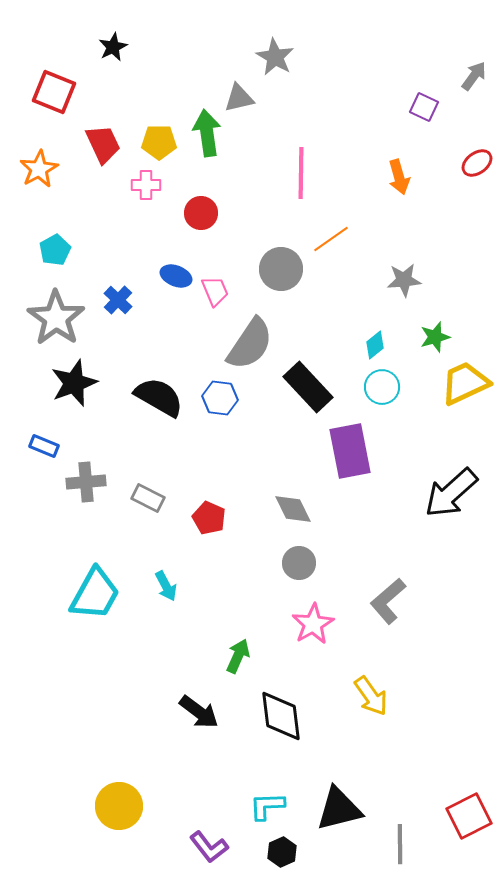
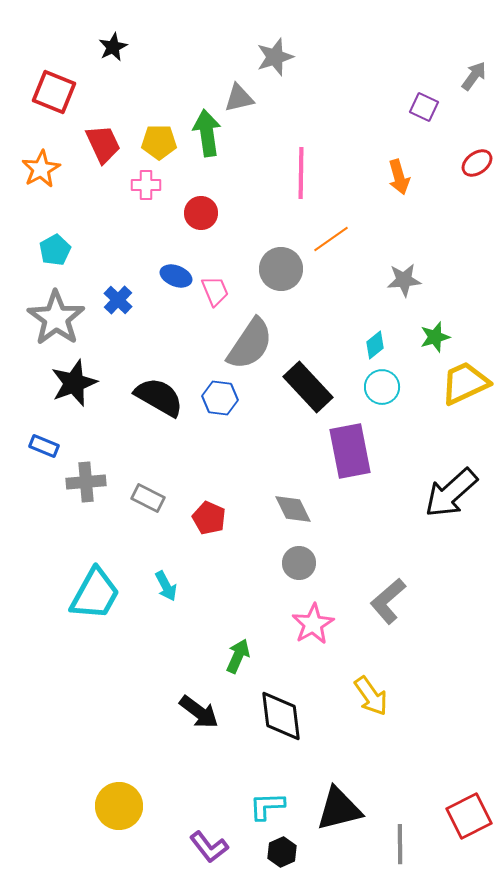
gray star at (275, 57): rotated 24 degrees clockwise
orange star at (39, 169): moved 2 px right
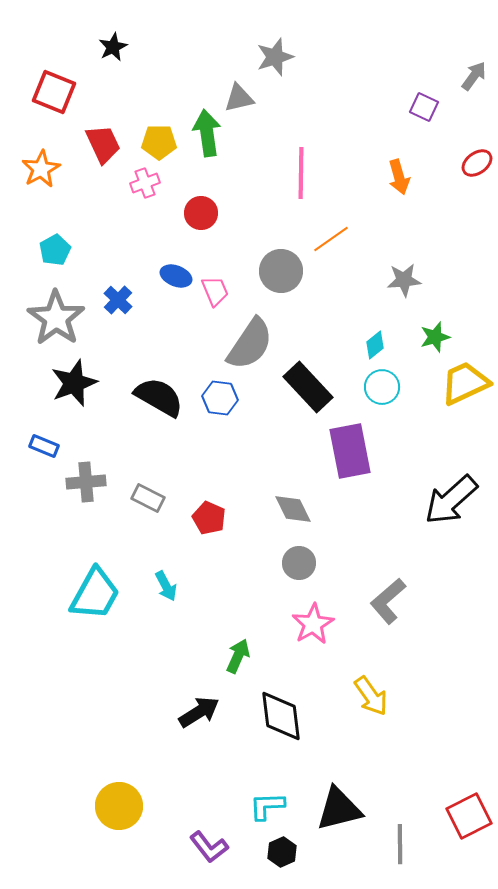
pink cross at (146, 185): moved 1 px left, 2 px up; rotated 20 degrees counterclockwise
gray circle at (281, 269): moved 2 px down
black arrow at (451, 493): moved 7 px down
black arrow at (199, 712): rotated 69 degrees counterclockwise
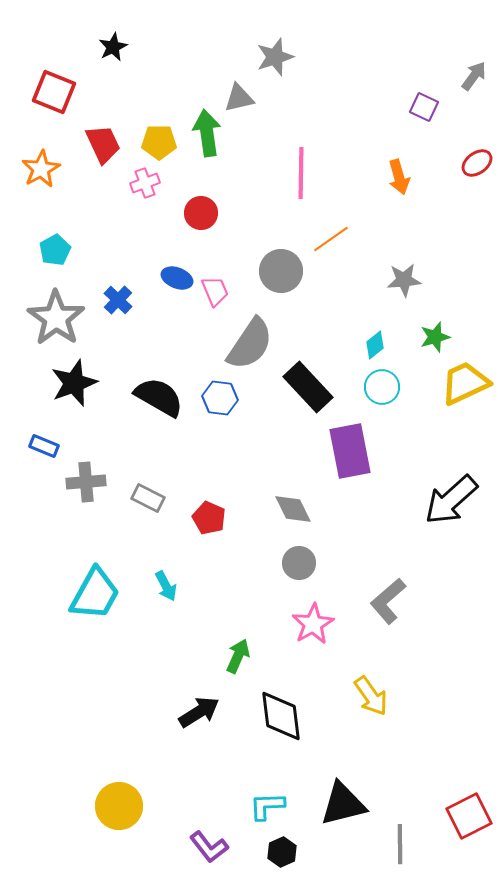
blue ellipse at (176, 276): moved 1 px right, 2 px down
black triangle at (339, 809): moved 4 px right, 5 px up
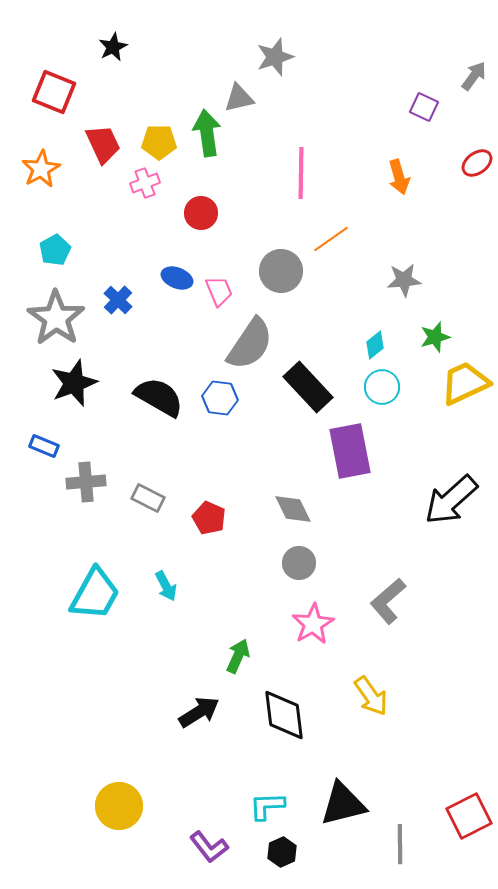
pink trapezoid at (215, 291): moved 4 px right
black diamond at (281, 716): moved 3 px right, 1 px up
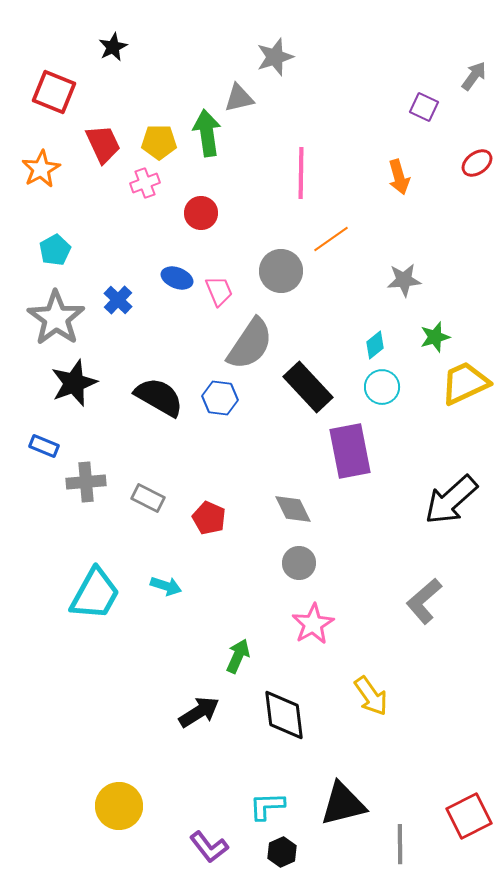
cyan arrow at (166, 586): rotated 44 degrees counterclockwise
gray L-shape at (388, 601): moved 36 px right
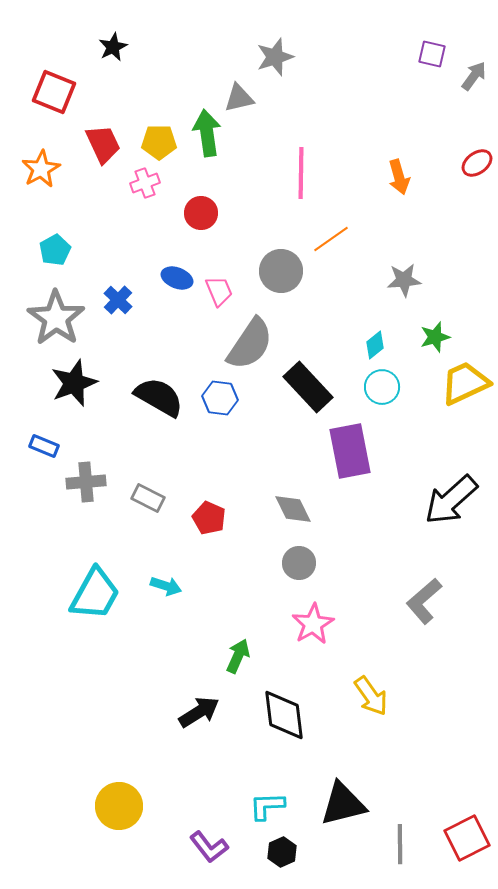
purple square at (424, 107): moved 8 px right, 53 px up; rotated 12 degrees counterclockwise
red square at (469, 816): moved 2 px left, 22 px down
